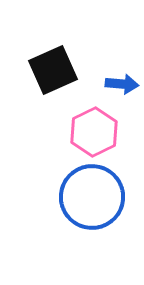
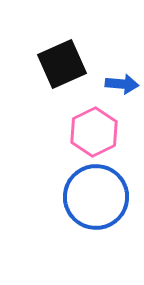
black square: moved 9 px right, 6 px up
blue circle: moved 4 px right
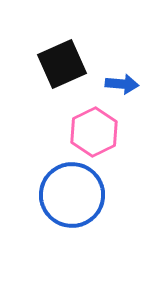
blue circle: moved 24 px left, 2 px up
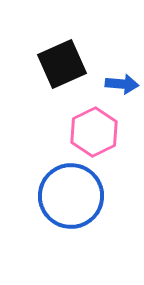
blue circle: moved 1 px left, 1 px down
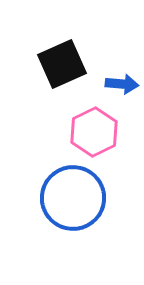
blue circle: moved 2 px right, 2 px down
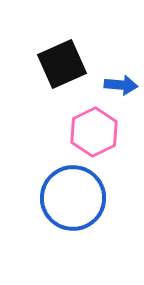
blue arrow: moved 1 px left, 1 px down
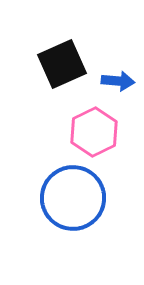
blue arrow: moved 3 px left, 4 px up
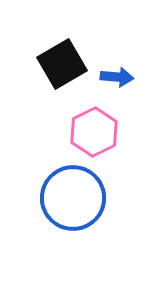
black square: rotated 6 degrees counterclockwise
blue arrow: moved 1 px left, 4 px up
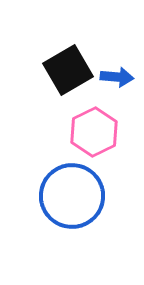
black square: moved 6 px right, 6 px down
blue circle: moved 1 px left, 2 px up
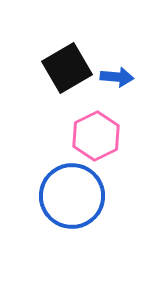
black square: moved 1 px left, 2 px up
pink hexagon: moved 2 px right, 4 px down
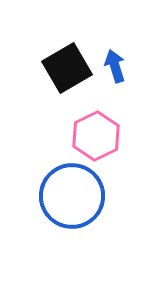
blue arrow: moved 2 px left, 11 px up; rotated 112 degrees counterclockwise
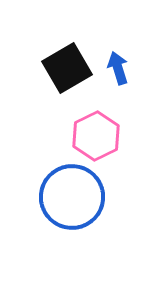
blue arrow: moved 3 px right, 2 px down
blue circle: moved 1 px down
